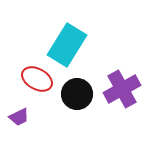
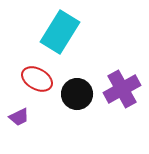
cyan rectangle: moved 7 px left, 13 px up
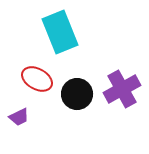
cyan rectangle: rotated 54 degrees counterclockwise
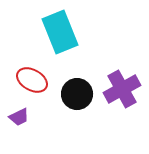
red ellipse: moved 5 px left, 1 px down
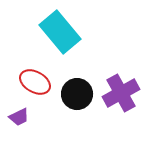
cyan rectangle: rotated 18 degrees counterclockwise
red ellipse: moved 3 px right, 2 px down
purple cross: moved 1 px left, 4 px down
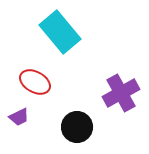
black circle: moved 33 px down
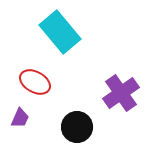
purple cross: rotated 6 degrees counterclockwise
purple trapezoid: moved 1 px right, 1 px down; rotated 40 degrees counterclockwise
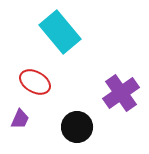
purple trapezoid: moved 1 px down
